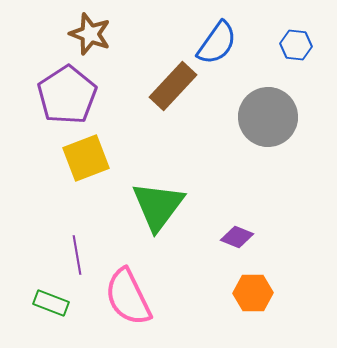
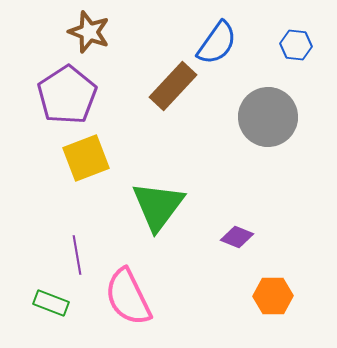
brown star: moved 1 px left, 2 px up
orange hexagon: moved 20 px right, 3 px down
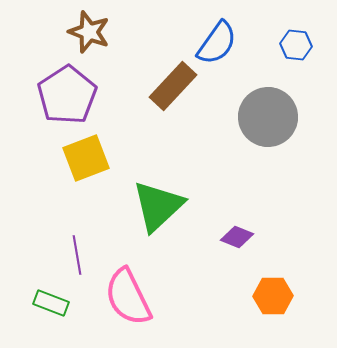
green triangle: rotated 10 degrees clockwise
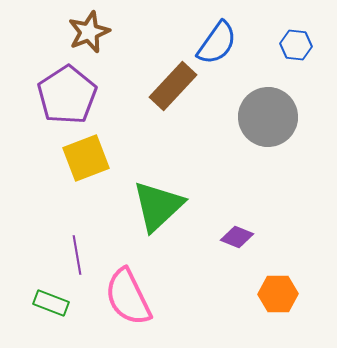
brown star: rotated 30 degrees clockwise
orange hexagon: moved 5 px right, 2 px up
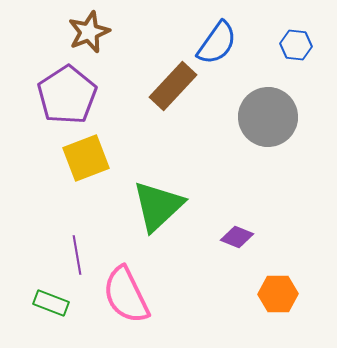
pink semicircle: moved 2 px left, 2 px up
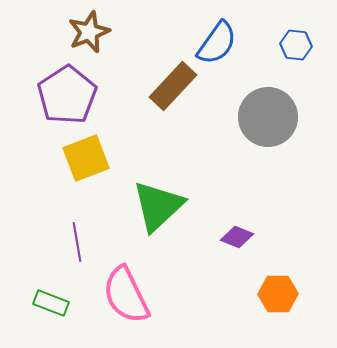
purple line: moved 13 px up
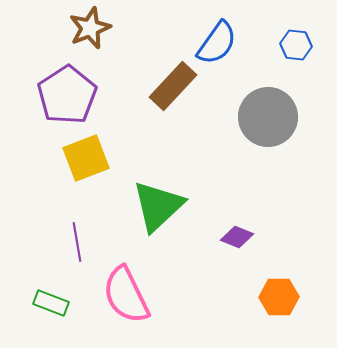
brown star: moved 1 px right, 4 px up
orange hexagon: moved 1 px right, 3 px down
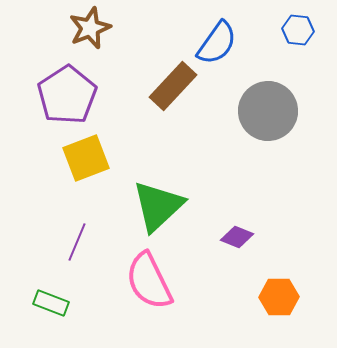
blue hexagon: moved 2 px right, 15 px up
gray circle: moved 6 px up
purple line: rotated 33 degrees clockwise
pink semicircle: moved 23 px right, 14 px up
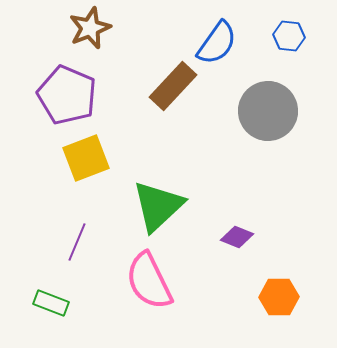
blue hexagon: moved 9 px left, 6 px down
purple pentagon: rotated 16 degrees counterclockwise
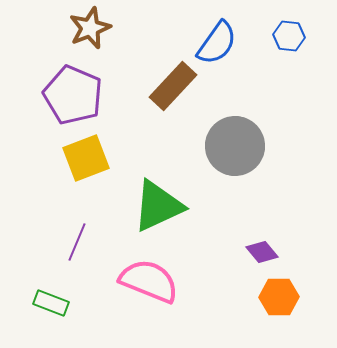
purple pentagon: moved 6 px right
gray circle: moved 33 px left, 35 px down
green triangle: rotated 18 degrees clockwise
purple diamond: moved 25 px right, 15 px down; rotated 28 degrees clockwise
pink semicircle: rotated 138 degrees clockwise
